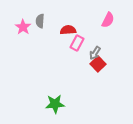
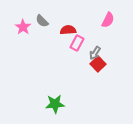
gray semicircle: moved 2 px right; rotated 48 degrees counterclockwise
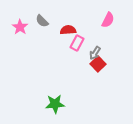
pink star: moved 3 px left
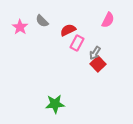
red semicircle: rotated 21 degrees counterclockwise
